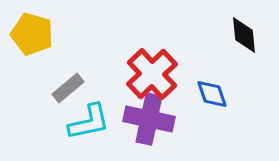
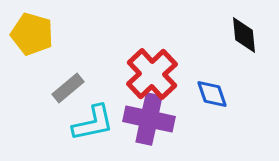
cyan L-shape: moved 4 px right, 1 px down
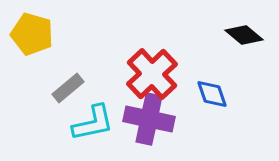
black diamond: rotated 45 degrees counterclockwise
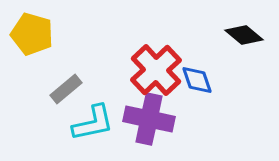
red cross: moved 4 px right, 4 px up
gray rectangle: moved 2 px left, 1 px down
blue diamond: moved 15 px left, 14 px up
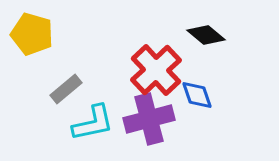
black diamond: moved 38 px left
blue diamond: moved 15 px down
purple cross: rotated 27 degrees counterclockwise
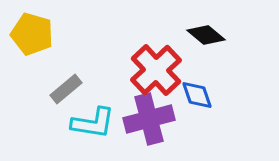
cyan L-shape: rotated 21 degrees clockwise
